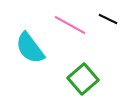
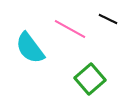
pink line: moved 4 px down
green square: moved 7 px right
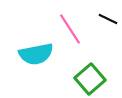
pink line: rotated 28 degrees clockwise
cyan semicircle: moved 6 px right, 6 px down; rotated 64 degrees counterclockwise
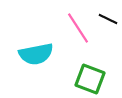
pink line: moved 8 px right, 1 px up
green square: rotated 28 degrees counterclockwise
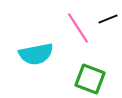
black line: rotated 48 degrees counterclockwise
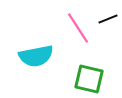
cyan semicircle: moved 2 px down
green square: moved 1 px left; rotated 8 degrees counterclockwise
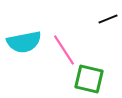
pink line: moved 14 px left, 22 px down
cyan semicircle: moved 12 px left, 14 px up
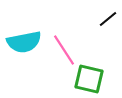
black line: rotated 18 degrees counterclockwise
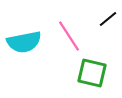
pink line: moved 5 px right, 14 px up
green square: moved 3 px right, 6 px up
